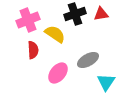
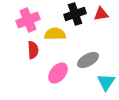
yellow semicircle: rotated 35 degrees counterclockwise
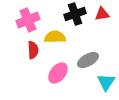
red triangle: moved 1 px right
yellow semicircle: moved 3 px down
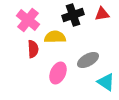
black cross: moved 2 px left, 1 px down
pink cross: rotated 30 degrees counterclockwise
red semicircle: moved 1 px up
pink ellipse: rotated 15 degrees counterclockwise
cyan triangle: rotated 30 degrees counterclockwise
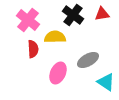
black cross: rotated 35 degrees counterclockwise
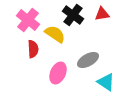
yellow semicircle: moved 3 px up; rotated 35 degrees clockwise
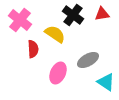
pink cross: moved 8 px left
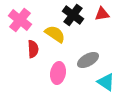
pink ellipse: rotated 15 degrees counterclockwise
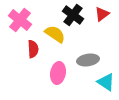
red triangle: rotated 28 degrees counterclockwise
gray ellipse: rotated 20 degrees clockwise
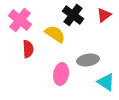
red triangle: moved 2 px right, 1 px down
red semicircle: moved 5 px left
pink ellipse: moved 3 px right, 1 px down
